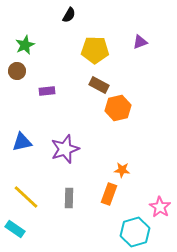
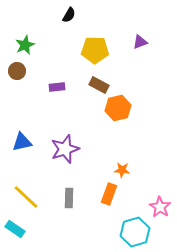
purple rectangle: moved 10 px right, 4 px up
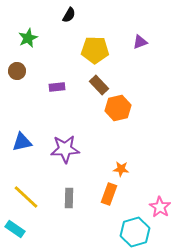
green star: moved 3 px right, 7 px up
brown rectangle: rotated 18 degrees clockwise
purple star: rotated 16 degrees clockwise
orange star: moved 1 px left, 1 px up
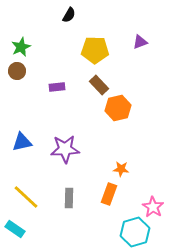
green star: moved 7 px left, 9 px down
pink star: moved 7 px left
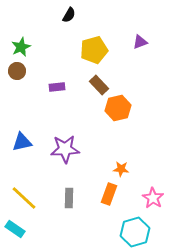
yellow pentagon: moved 1 px left; rotated 16 degrees counterclockwise
yellow line: moved 2 px left, 1 px down
pink star: moved 9 px up
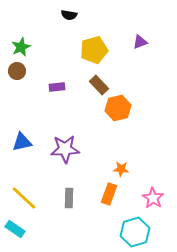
black semicircle: rotated 70 degrees clockwise
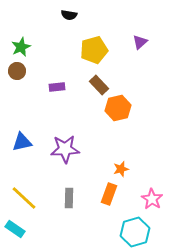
purple triangle: rotated 21 degrees counterclockwise
orange star: rotated 21 degrees counterclockwise
pink star: moved 1 px left, 1 px down
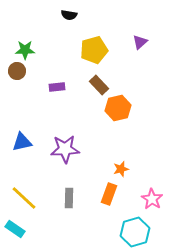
green star: moved 4 px right, 3 px down; rotated 24 degrees clockwise
